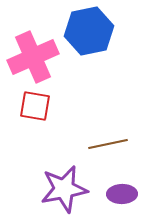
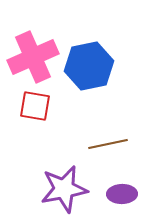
blue hexagon: moved 35 px down
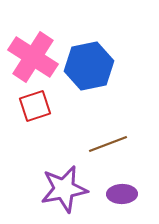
pink cross: rotated 33 degrees counterclockwise
red square: rotated 28 degrees counterclockwise
brown line: rotated 9 degrees counterclockwise
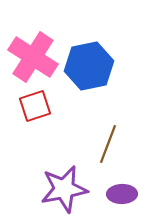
brown line: rotated 48 degrees counterclockwise
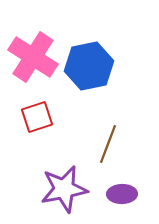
red square: moved 2 px right, 11 px down
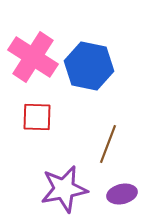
blue hexagon: rotated 24 degrees clockwise
red square: rotated 20 degrees clockwise
purple ellipse: rotated 12 degrees counterclockwise
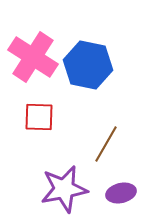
blue hexagon: moved 1 px left, 1 px up
red square: moved 2 px right
brown line: moved 2 px left; rotated 9 degrees clockwise
purple ellipse: moved 1 px left, 1 px up
